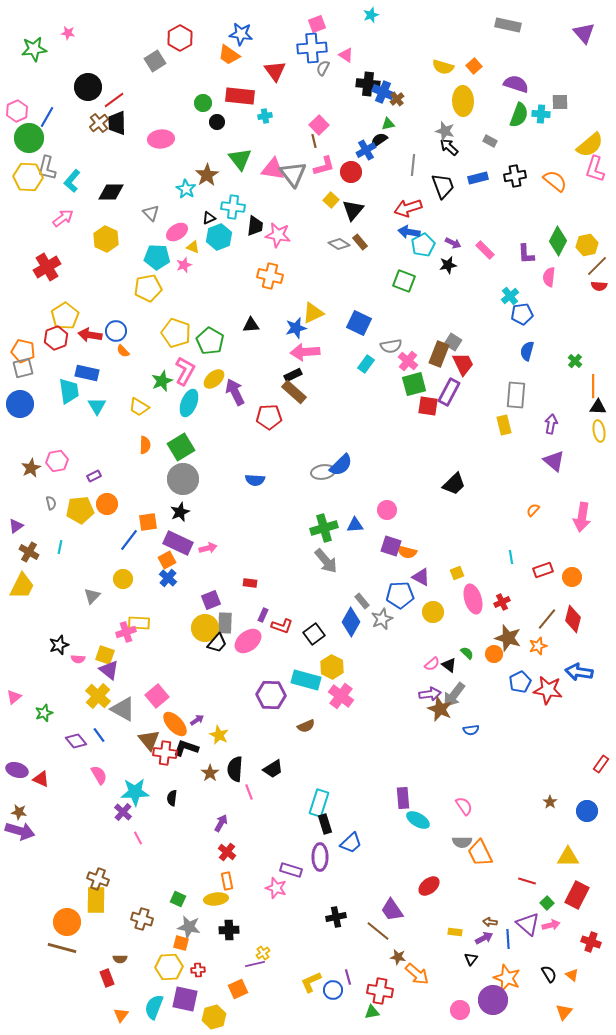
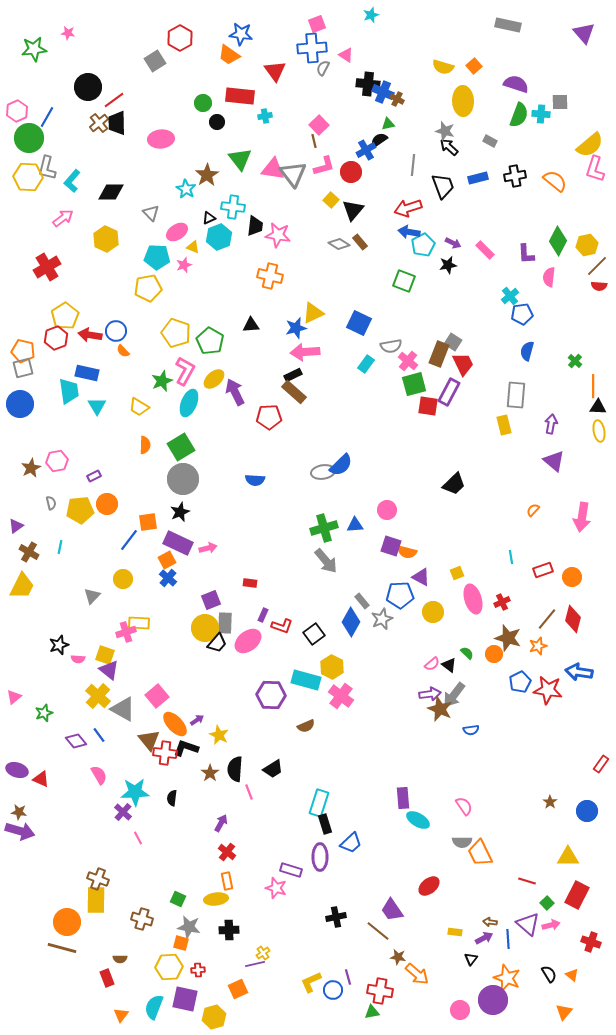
brown cross at (397, 99): rotated 24 degrees counterclockwise
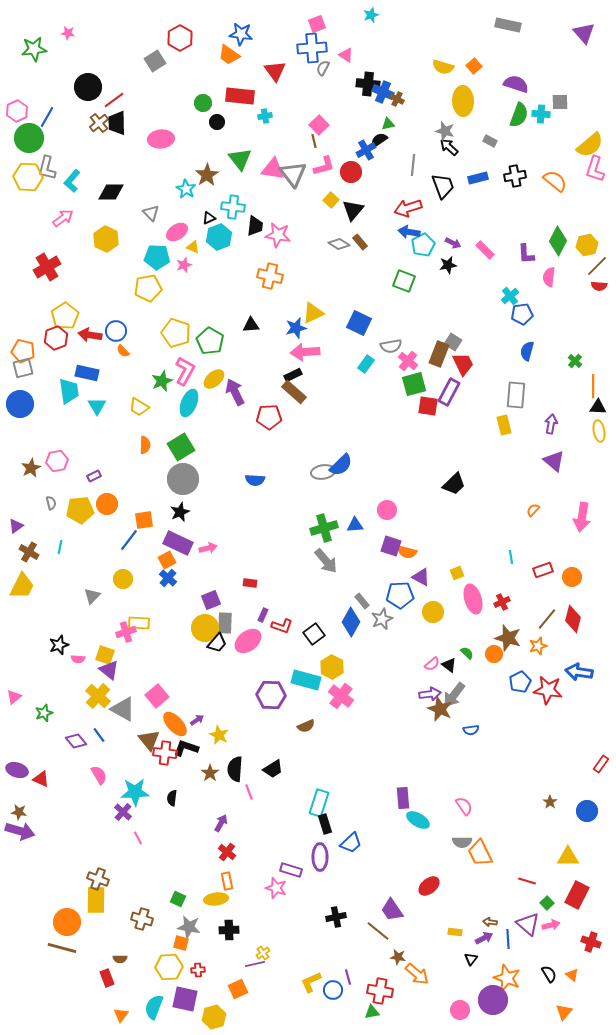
orange square at (148, 522): moved 4 px left, 2 px up
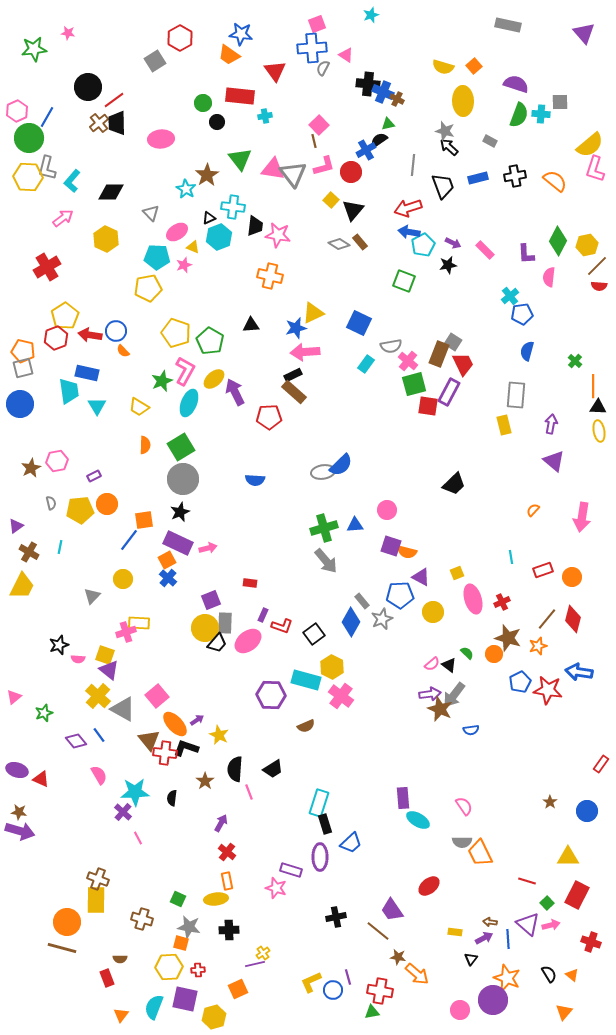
brown star at (210, 773): moved 5 px left, 8 px down
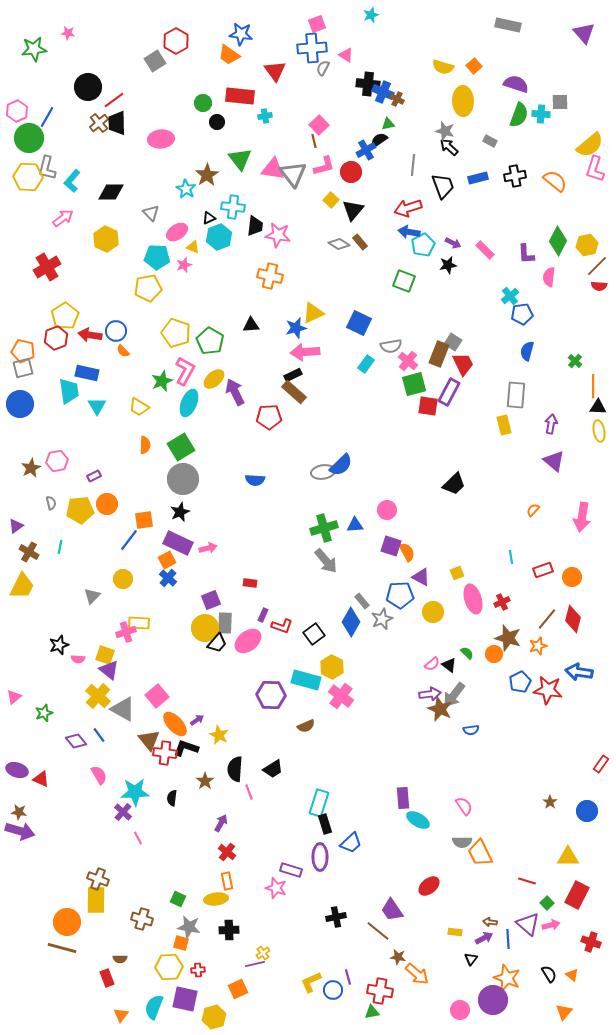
red hexagon at (180, 38): moved 4 px left, 3 px down
orange semicircle at (407, 552): rotated 132 degrees counterclockwise
